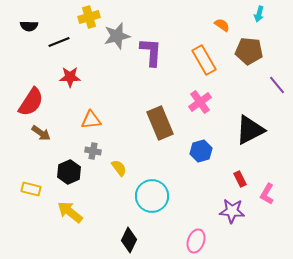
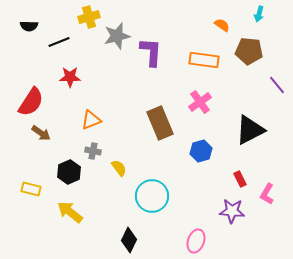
orange rectangle: rotated 52 degrees counterclockwise
orange triangle: rotated 15 degrees counterclockwise
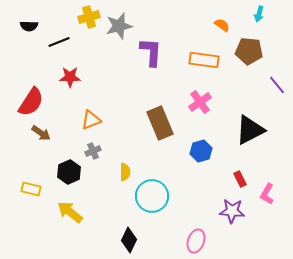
gray star: moved 2 px right, 10 px up
gray cross: rotated 35 degrees counterclockwise
yellow semicircle: moved 6 px right, 4 px down; rotated 36 degrees clockwise
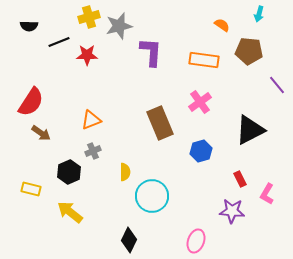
red star: moved 17 px right, 22 px up
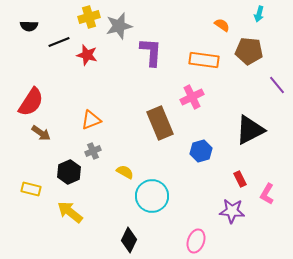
red star: rotated 15 degrees clockwise
pink cross: moved 8 px left, 5 px up; rotated 10 degrees clockwise
yellow semicircle: rotated 60 degrees counterclockwise
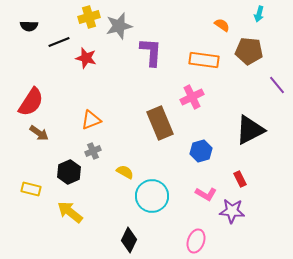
red star: moved 1 px left, 3 px down
brown arrow: moved 2 px left
pink L-shape: moved 61 px left; rotated 90 degrees counterclockwise
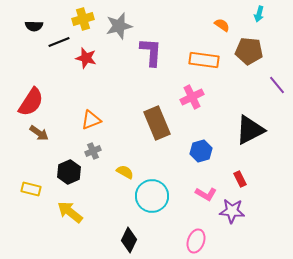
yellow cross: moved 6 px left, 2 px down
black semicircle: moved 5 px right
brown rectangle: moved 3 px left
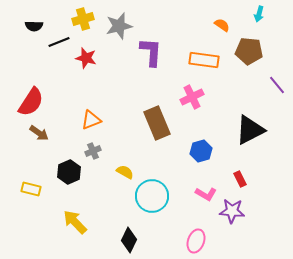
yellow arrow: moved 5 px right, 10 px down; rotated 8 degrees clockwise
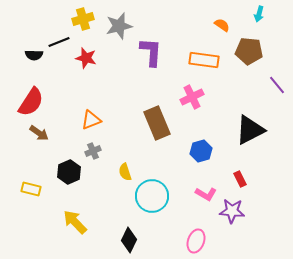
black semicircle: moved 29 px down
yellow semicircle: rotated 138 degrees counterclockwise
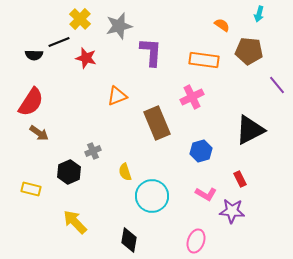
yellow cross: moved 3 px left; rotated 30 degrees counterclockwise
orange triangle: moved 26 px right, 24 px up
black diamond: rotated 15 degrees counterclockwise
